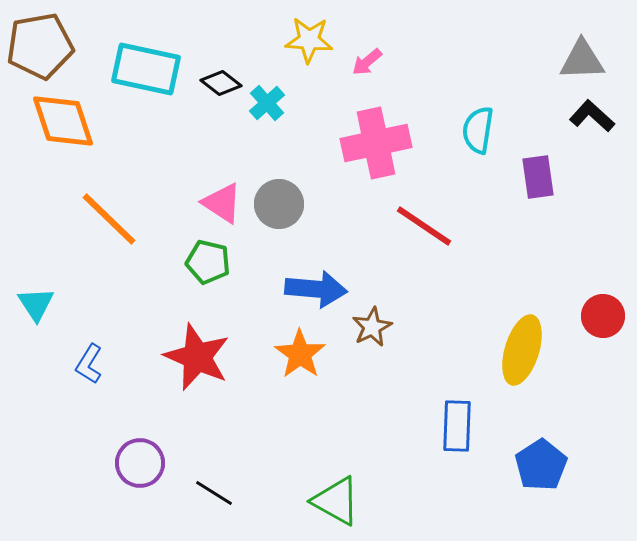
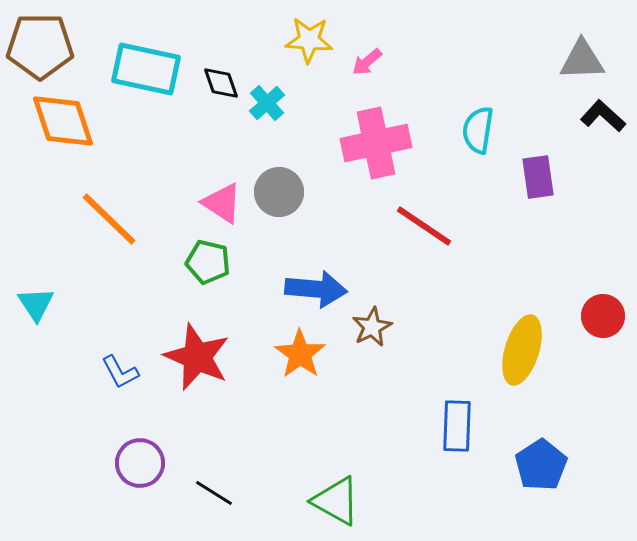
brown pentagon: rotated 10 degrees clockwise
black diamond: rotated 33 degrees clockwise
black L-shape: moved 11 px right
gray circle: moved 12 px up
blue L-shape: moved 31 px right, 8 px down; rotated 60 degrees counterclockwise
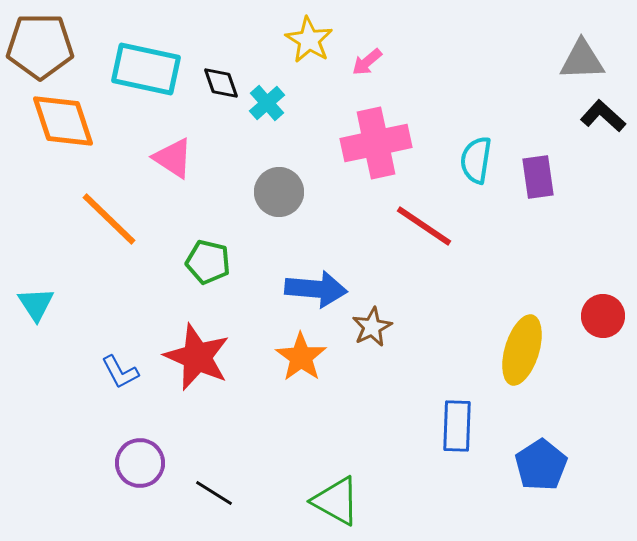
yellow star: rotated 27 degrees clockwise
cyan semicircle: moved 2 px left, 30 px down
pink triangle: moved 49 px left, 45 px up
orange star: moved 1 px right, 3 px down
